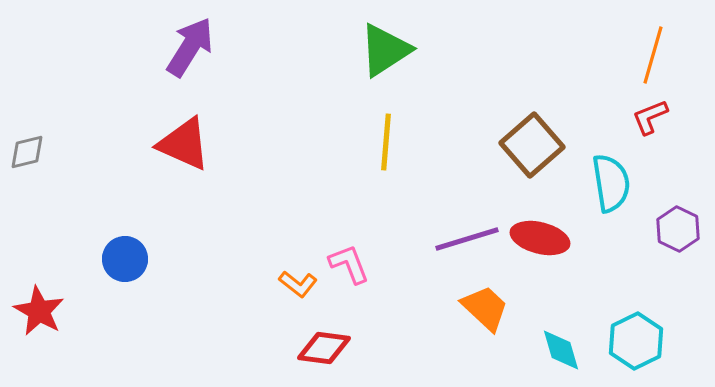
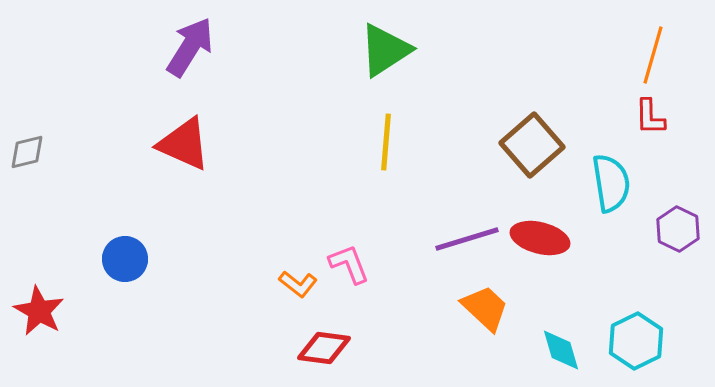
red L-shape: rotated 69 degrees counterclockwise
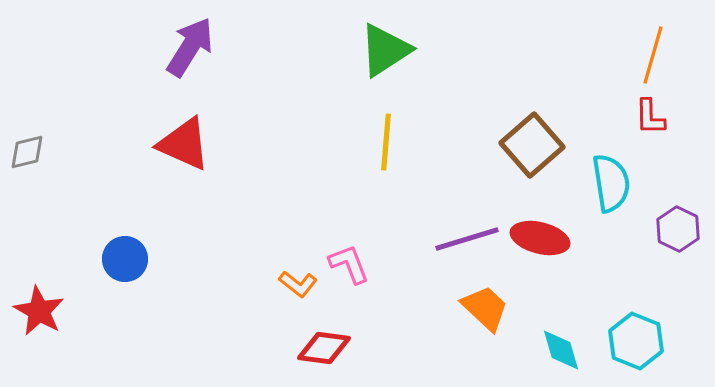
cyan hexagon: rotated 12 degrees counterclockwise
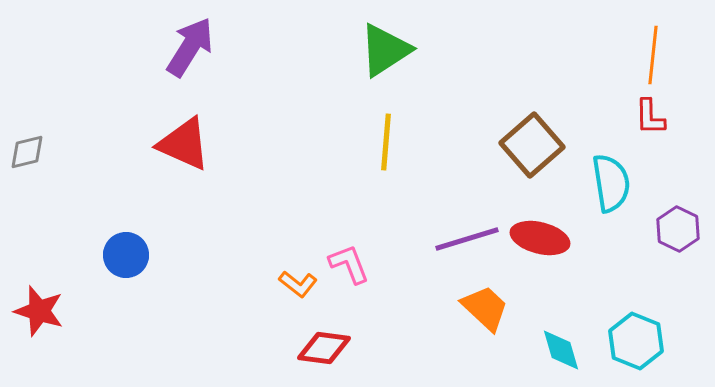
orange line: rotated 10 degrees counterclockwise
blue circle: moved 1 px right, 4 px up
red star: rotated 12 degrees counterclockwise
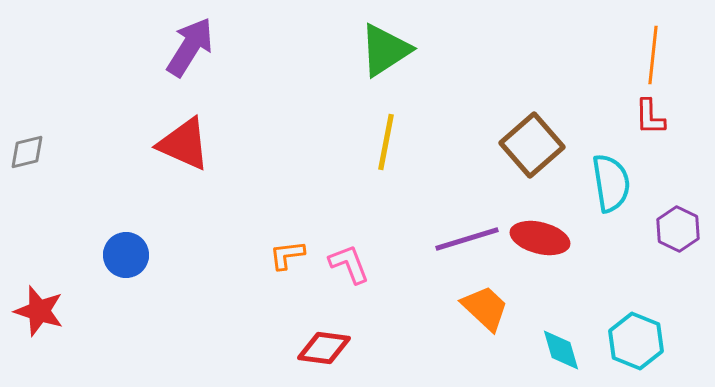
yellow line: rotated 6 degrees clockwise
orange L-shape: moved 11 px left, 29 px up; rotated 135 degrees clockwise
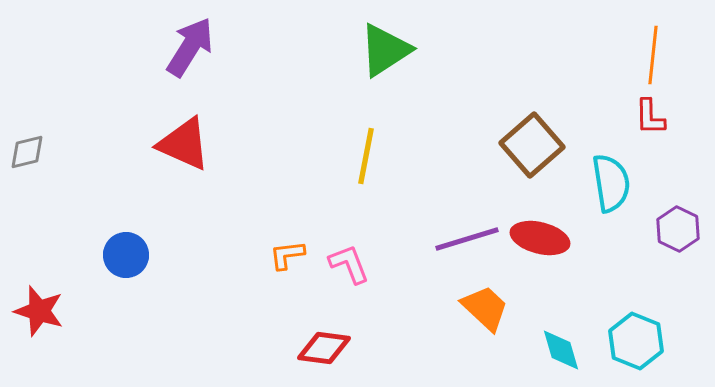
yellow line: moved 20 px left, 14 px down
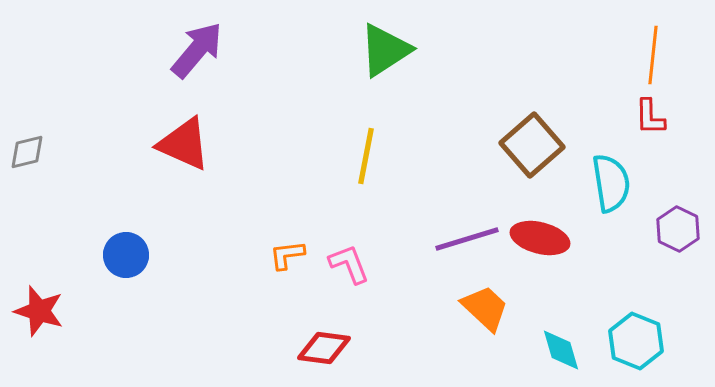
purple arrow: moved 7 px right, 3 px down; rotated 8 degrees clockwise
